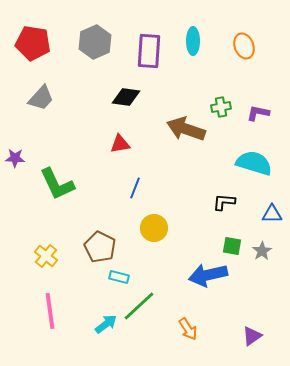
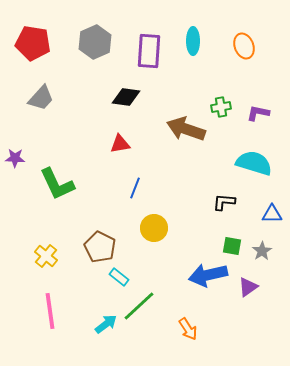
cyan rectangle: rotated 24 degrees clockwise
purple triangle: moved 4 px left, 49 px up
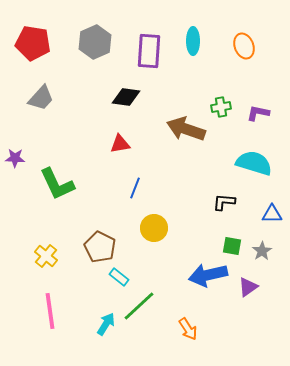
cyan arrow: rotated 20 degrees counterclockwise
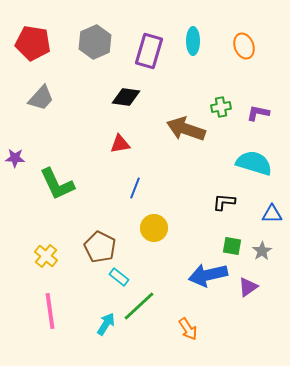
purple rectangle: rotated 12 degrees clockwise
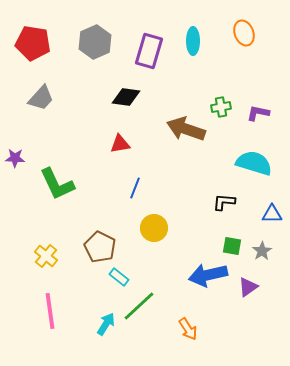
orange ellipse: moved 13 px up
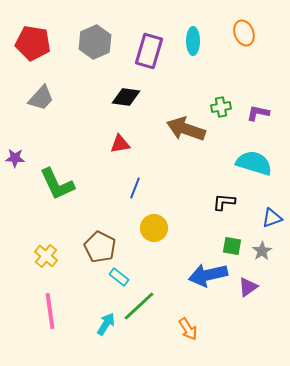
blue triangle: moved 4 px down; rotated 20 degrees counterclockwise
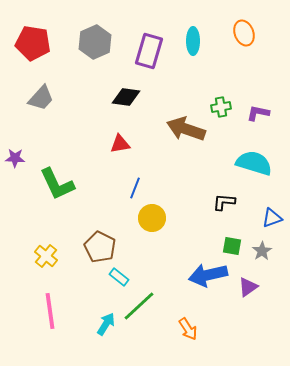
yellow circle: moved 2 px left, 10 px up
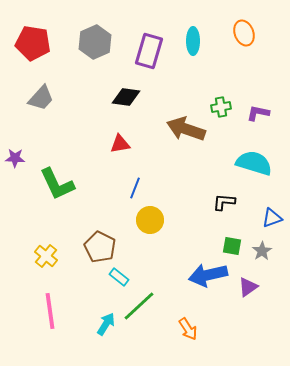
yellow circle: moved 2 px left, 2 px down
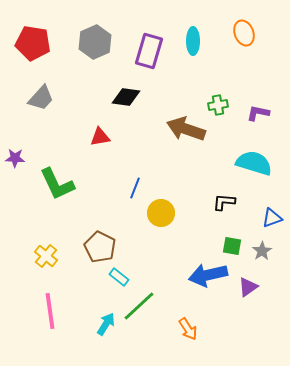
green cross: moved 3 px left, 2 px up
red triangle: moved 20 px left, 7 px up
yellow circle: moved 11 px right, 7 px up
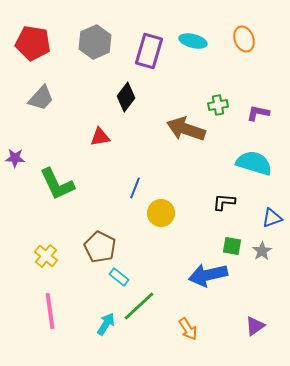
orange ellipse: moved 6 px down
cyan ellipse: rotated 76 degrees counterclockwise
black diamond: rotated 60 degrees counterclockwise
purple triangle: moved 7 px right, 39 px down
